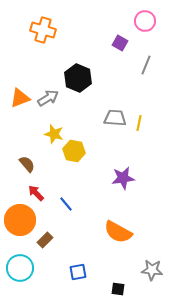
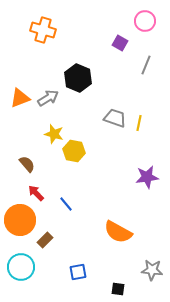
gray trapezoid: rotated 15 degrees clockwise
purple star: moved 24 px right, 1 px up
cyan circle: moved 1 px right, 1 px up
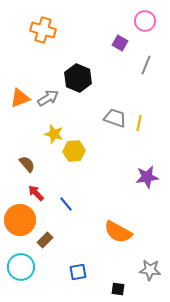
yellow hexagon: rotated 15 degrees counterclockwise
gray star: moved 2 px left
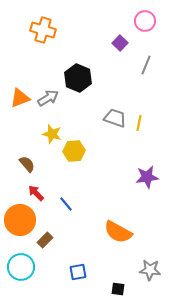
purple square: rotated 14 degrees clockwise
yellow star: moved 2 px left
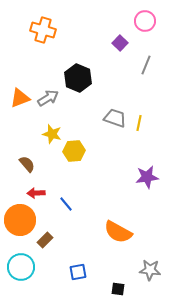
red arrow: rotated 48 degrees counterclockwise
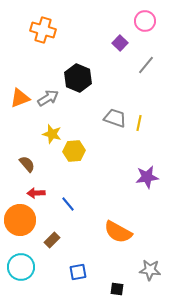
gray line: rotated 18 degrees clockwise
blue line: moved 2 px right
brown rectangle: moved 7 px right
black square: moved 1 px left
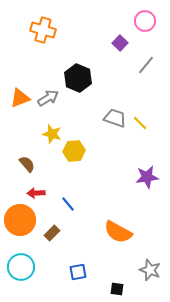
yellow line: moved 1 px right; rotated 56 degrees counterclockwise
brown rectangle: moved 7 px up
gray star: rotated 15 degrees clockwise
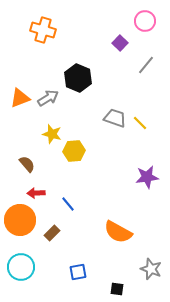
gray star: moved 1 px right, 1 px up
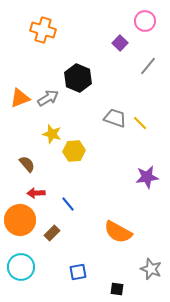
gray line: moved 2 px right, 1 px down
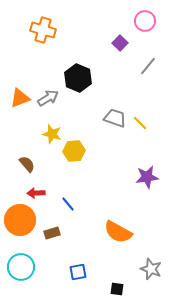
brown rectangle: rotated 28 degrees clockwise
